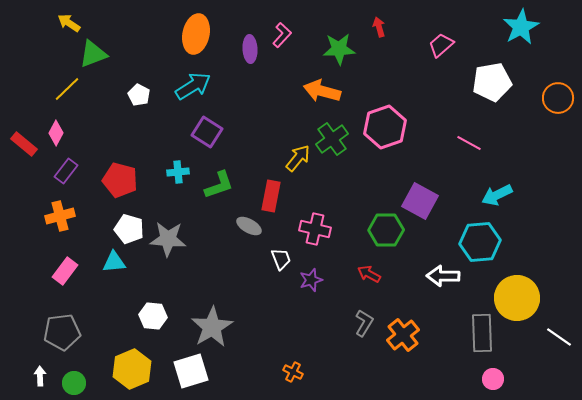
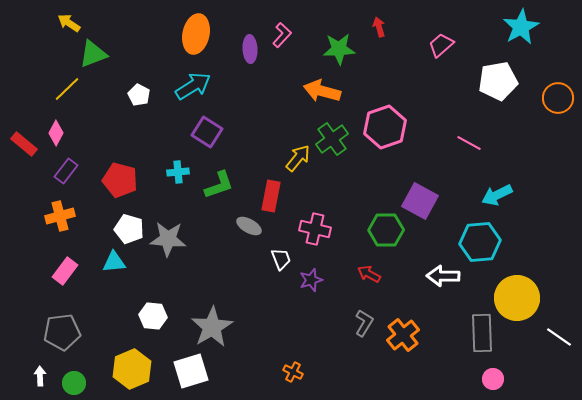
white pentagon at (492, 82): moved 6 px right, 1 px up
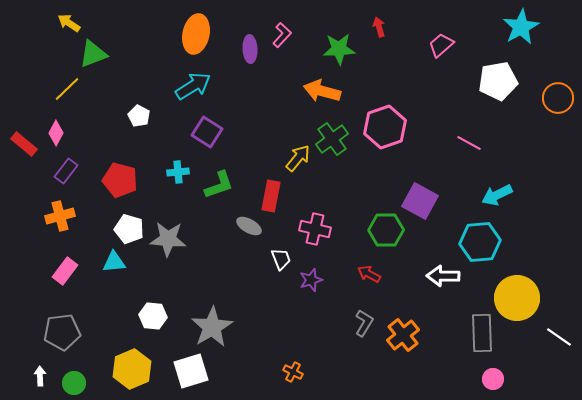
white pentagon at (139, 95): moved 21 px down
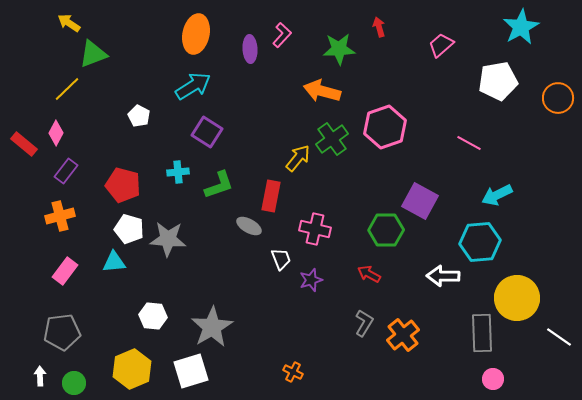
red pentagon at (120, 180): moved 3 px right, 5 px down
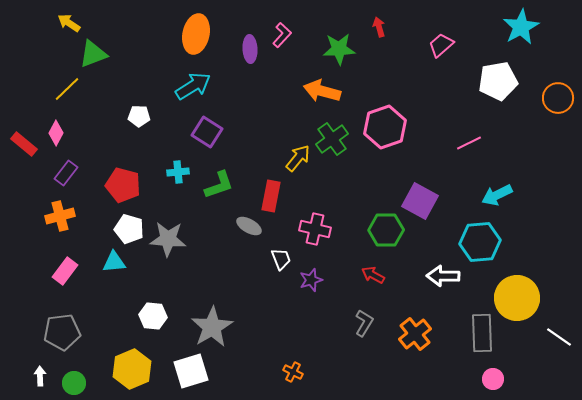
white pentagon at (139, 116): rotated 25 degrees counterclockwise
pink line at (469, 143): rotated 55 degrees counterclockwise
purple rectangle at (66, 171): moved 2 px down
red arrow at (369, 274): moved 4 px right, 1 px down
orange cross at (403, 335): moved 12 px right, 1 px up
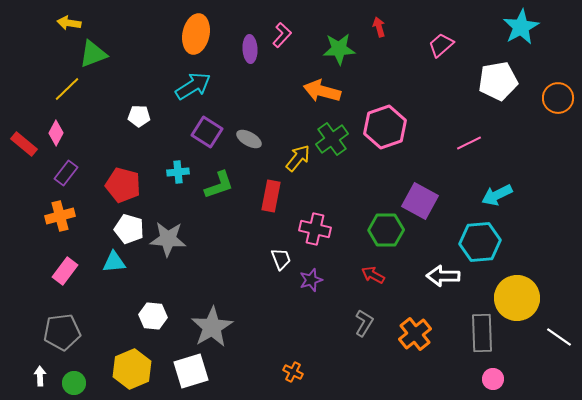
yellow arrow at (69, 23): rotated 25 degrees counterclockwise
gray ellipse at (249, 226): moved 87 px up
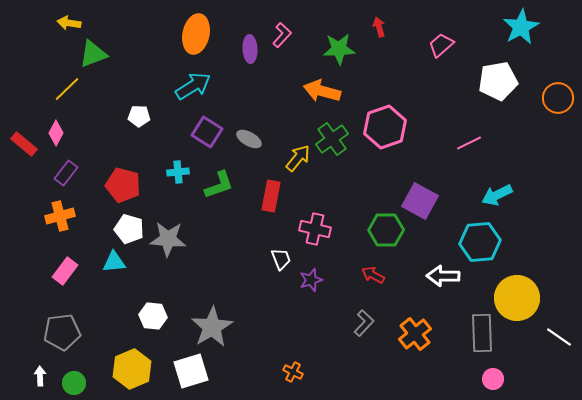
gray L-shape at (364, 323): rotated 12 degrees clockwise
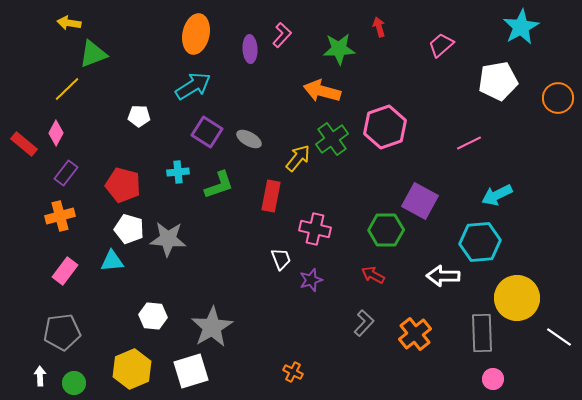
cyan triangle at (114, 262): moved 2 px left, 1 px up
